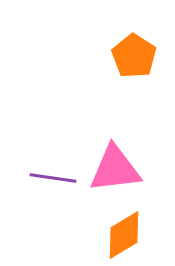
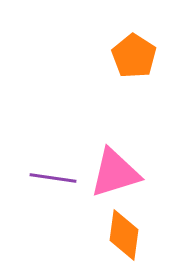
pink triangle: moved 4 px down; rotated 10 degrees counterclockwise
orange diamond: rotated 51 degrees counterclockwise
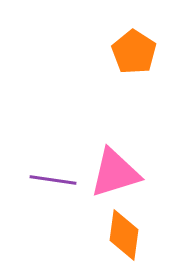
orange pentagon: moved 4 px up
purple line: moved 2 px down
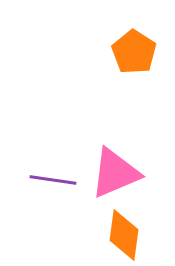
pink triangle: rotated 6 degrees counterclockwise
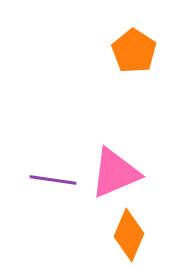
orange pentagon: moved 1 px up
orange diamond: moved 5 px right; rotated 15 degrees clockwise
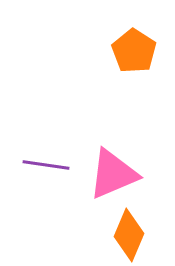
pink triangle: moved 2 px left, 1 px down
purple line: moved 7 px left, 15 px up
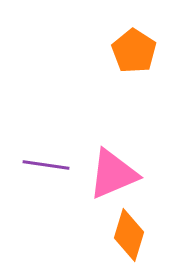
orange diamond: rotated 6 degrees counterclockwise
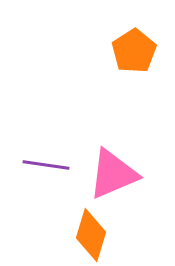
orange pentagon: rotated 6 degrees clockwise
orange diamond: moved 38 px left
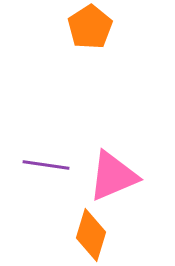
orange pentagon: moved 44 px left, 24 px up
pink triangle: moved 2 px down
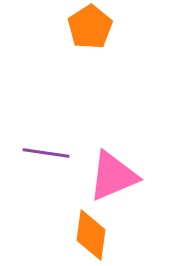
purple line: moved 12 px up
orange diamond: rotated 9 degrees counterclockwise
